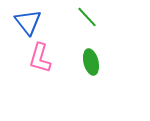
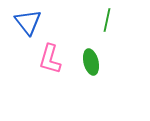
green line: moved 20 px right, 3 px down; rotated 55 degrees clockwise
pink L-shape: moved 10 px right, 1 px down
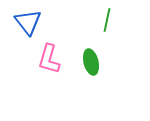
pink L-shape: moved 1 px left
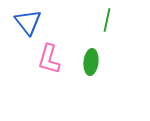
green ellipse: rotated 20 degrees clockwise
